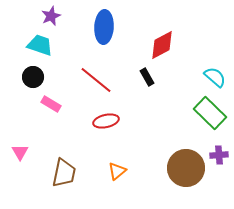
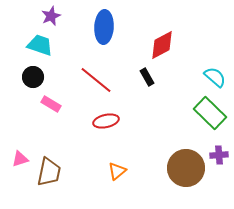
pink triangle: moved 7 px down; rotated 42 degrees clockwise
brown trapezoid: moved 15 px left, 1 px up
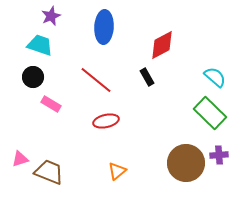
brown circle: moved 5 px up
brown trapezoid: rotated 80 degrees counterclockwise
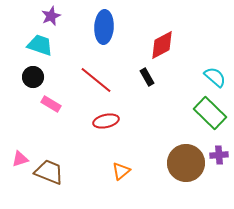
orange triangle: moved 4 px right
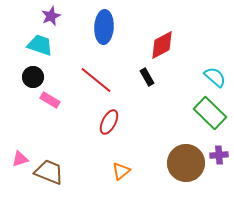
pink rectangle: moved 1 px left, 4 px up
red ellipse: moved 3 px right, 1 px down; rotated 50 degrees counterclockwise
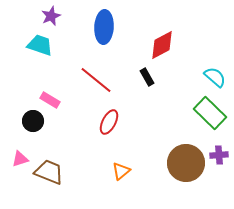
black circle: moved 44 px down
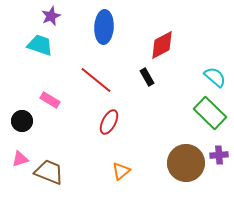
black circle: moved 11 px left
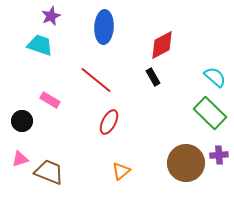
black rectangle: moved 6 px right
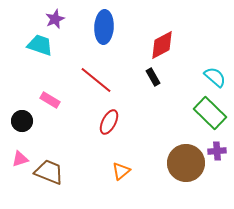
purple star: moved 4 px right, 3 px down
purple cross: moved 2 px left, 4 px up
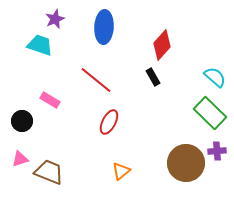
red diamond: rotated 20 degrees counterclockwise
